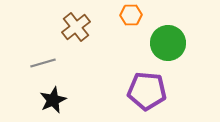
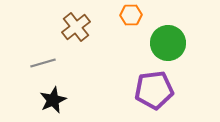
purple pentagon: moved 7 px right, 1 px up; rotated 12 degrees counterclockwise
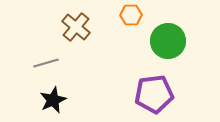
brown cross: rotated 12 degrees counterclockwise
green circle: moved 2 px up
gray line: moved 3 px right
purple pentagon: moved 4 px down
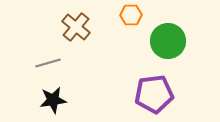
gray line: moved 2 px right
black star: rotated 16 degrees clockwise
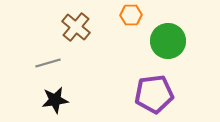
black star: moved 2 px right
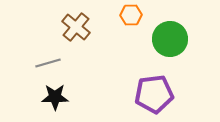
green circle: moved 2 px right, 2 px up
black star: moved 3 px up; rotated 8 degrees clockwise
